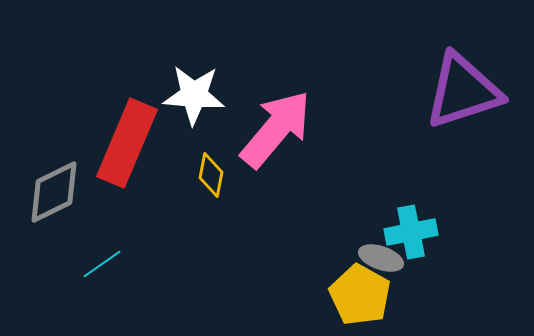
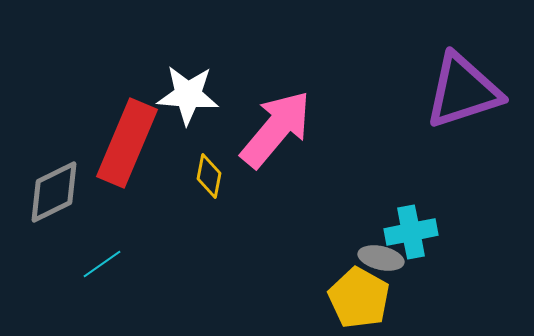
white star: moved 6 px left
yellow diamond: moved 2 px left, 1 px down
gray ellipse: rotated 6 degrees counterclockwise
yellow pentagon: moved 1 px left, 3 px down
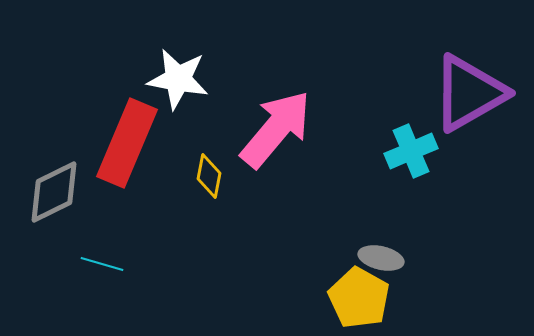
purple triangle: moved 6 px right, 2 px down; rotated 12 degrees counterclockwise
white star: moved 10 px left, 16 px up; rotated 6 degrees clockwise
cyan cross: moved 81 px up; rotated 12 degrees counterclockwise
cyan line: rotated 51 degrees clockwise
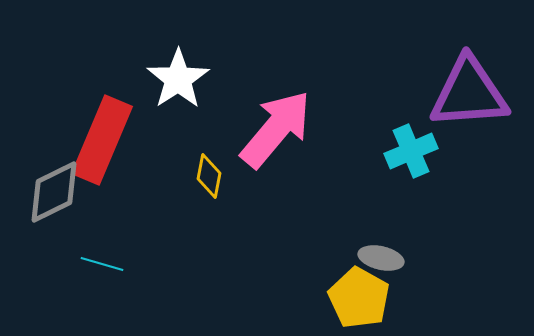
white star: rotated 28 degrees clockwise
purple triangle: rotated 26 degrees clockwise
red rectangle: moved 25 px left, 3 px up
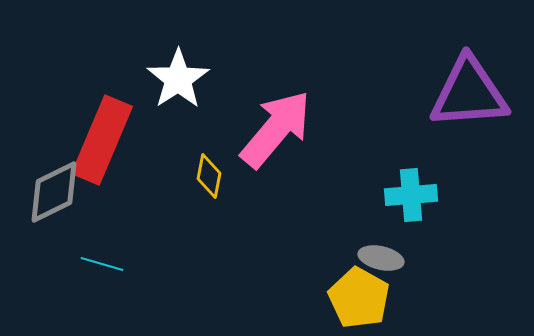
cyan cross: moved 44 px down; rotated 18 degrees clockwise
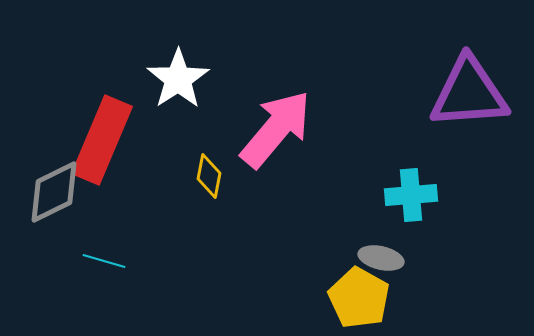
cyan line: moved 2 px right, 3 px up
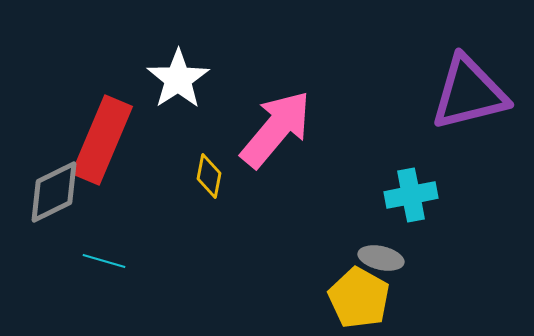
purple triangle: rotated 10 degrees counterclockwise
cyan cross: rotated 6 degrees counterclockwise
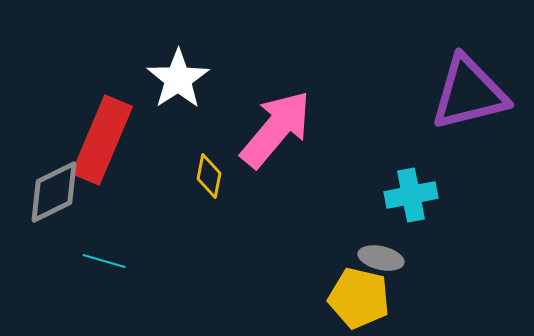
yellow pentagon: rotated 16 degrees counterclockwise
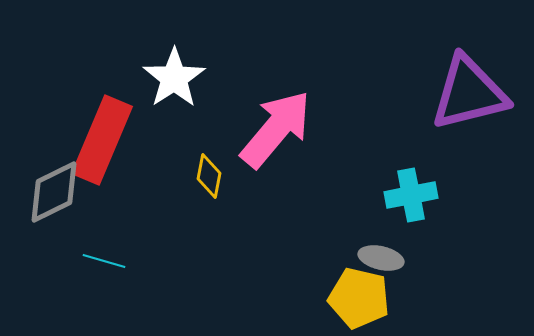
white star: moved 4 px left, 1 px up
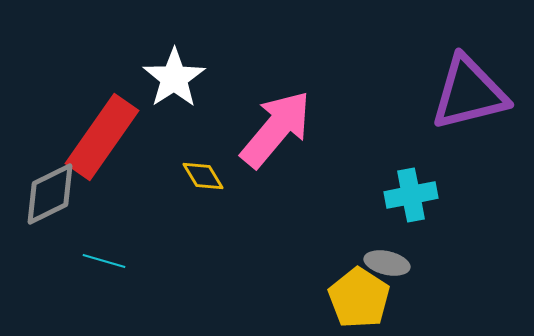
red rectangle: moved 3 px up; rotated 12 degrees clockwise
yellow diamond: moved 6 px left; rotated 42 degrees counterclockwise
gray diamond: moved 4 px left, 2 px down
gray ellipse: moved 6 px right, 5 px down
yellow pentagon: rotated 20 degrees clockwise
